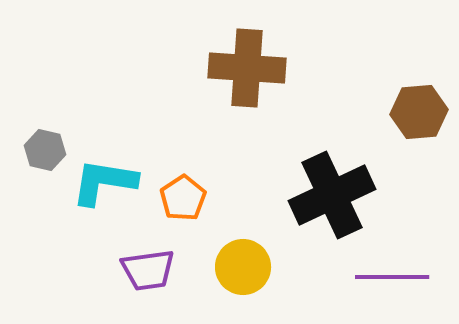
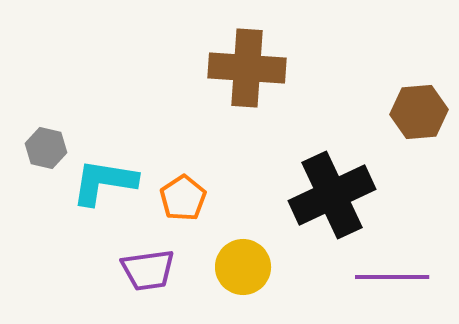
gray hexagon: moved 1 px right, 2 px up
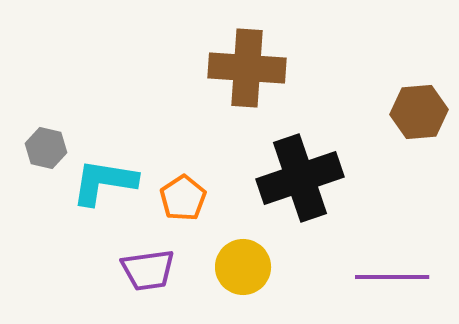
black cross: moved 32 px left, 17 px up; rotated 6 degrees clockwise
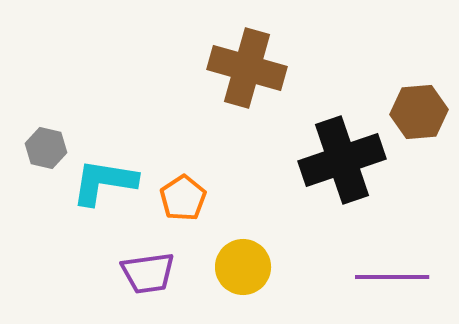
brown cross: rotated 12 degrees clockwise
black cross: moved 42 px right, 18 px up
purple trapezoid: moved 3 px down
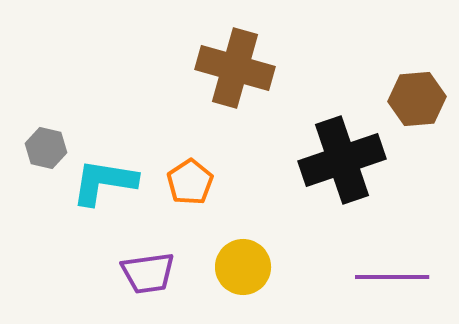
brown cross: moved 12 px left
brown hexagon: moved 2 px left, 13 px up
orange pentagon: moved 7 px right, 16 px up
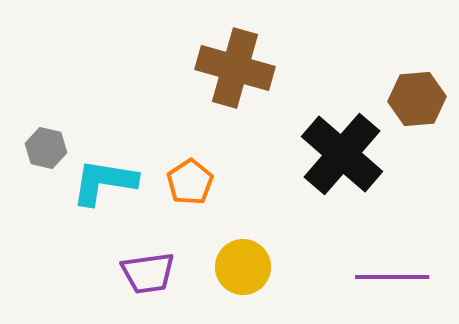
black cross: moved 6 px up; rotated 30 degrees counterclockwise
